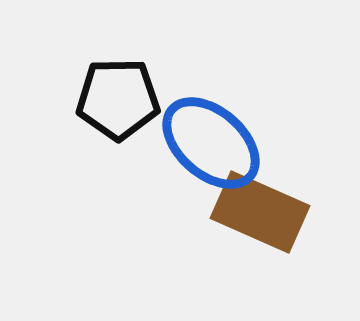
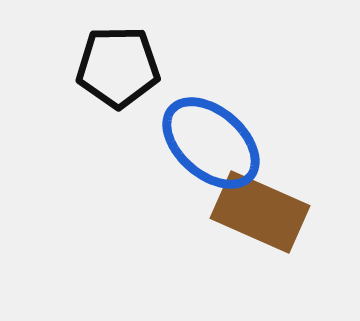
black pentagon: moved 32 px up
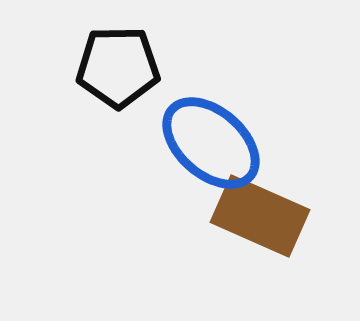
brown rectangle: moved 4 px down
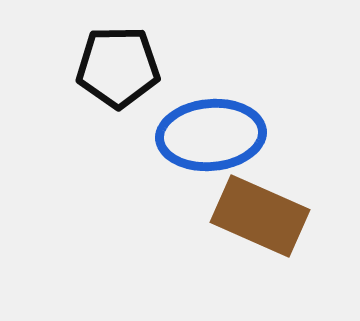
blue ellipse: moved 8 px up; rotated 46 degrees counterclockwise
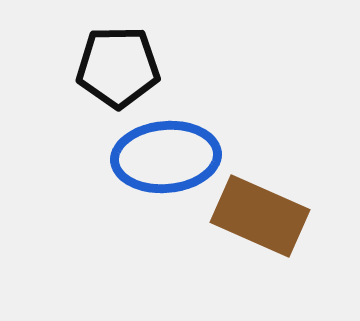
blue ellipse: moved 45 px left, 22 px down
